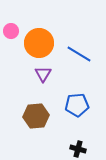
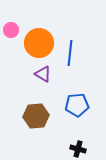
pink circle: moved 1 px up
blue line: moved 9 px left, 1 px up; rotated 65 degrees clockwise
purple triangle: rotated 30 degrees counterclockwise
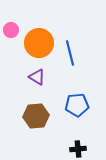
blue line: rotated 20 degrees counterclockwise
purple triangle: moved 6 px left, 3 px down
black cross: rotated 21 degrees counterclockwise
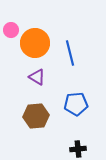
orange circle: moved 4 px left
blue pentagon: moved 1 px left, 1 px up
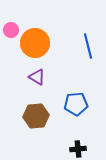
blue line: moved 18 px right, 7 px up
